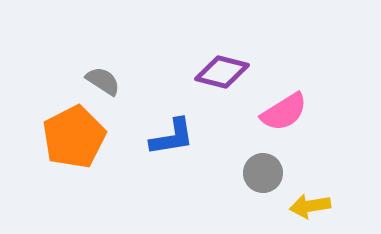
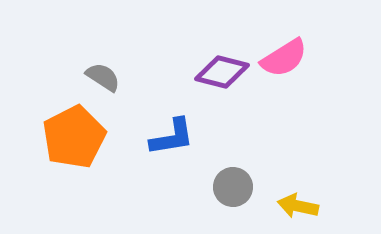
gray semicircle: moved 4 px up
pink semicircle: moved 54 px up
gray circle: moved 30 px left, 14 px down
yellow arrow: moved 12 px left; rotated 21 degrees clockwise
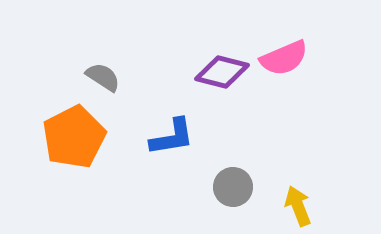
pink semicircle: rotated 9 degrees clockwise
yellow arrow: rotated 57 degrees clockwise
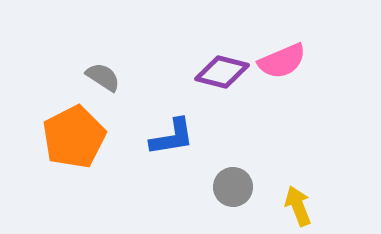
pink semicircle: moved 2 px left, 3 px down
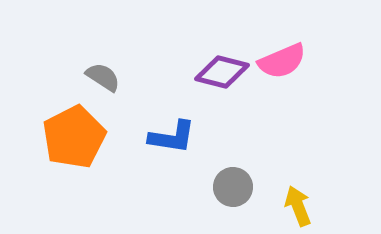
blue L-shape: rotated 18 degrees clockwise
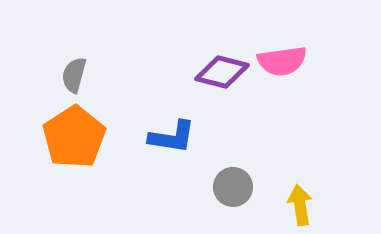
pink semicircle: rotated 15 degrees clockwise
gray semicircle: moved 29 px left, 2 px up; rotated 108 degrees counterclockwise
orange pentagon: rotated 6 degrees counterclockwise
yellow arrow: moved 2 px right, 1 px up; rotated 12 degrees clockwise
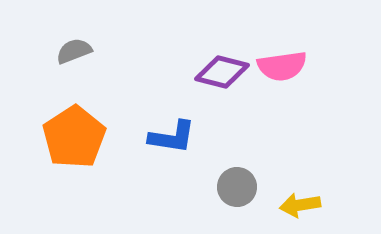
pink semicircle: moved 5 px down
gray semicircle: moved 24 px up; rotated 54 degrees clockwise
gray circle: moved 4 px right
yellow arrow: rotated 90 degrees counterclockwise
